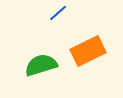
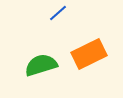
orange rectangle: moved 1 px right, 3 px down
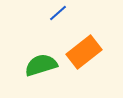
orange rectangle: moved 5 px left, 2 px up; rotated 12 degrees counterclockwise
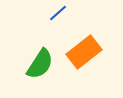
green semicircle: moved 1 px left, 1 px up; rotated 140 degrees clockwise
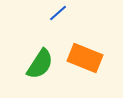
orange rectangle: moved 1 px right, 6 px down; rotated 60 degrees clockwise
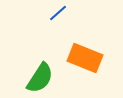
green semicircle: moved 14 px down
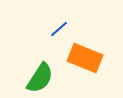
blue line: moved 1 px right, 16 px down
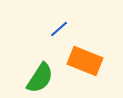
orange rectangle: moved 3 px down
